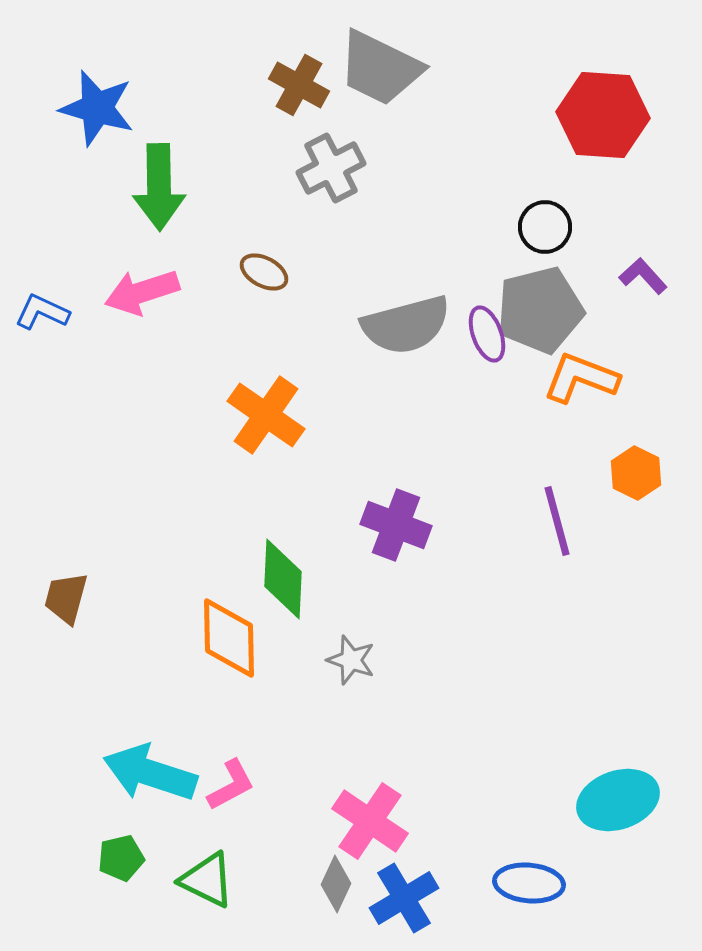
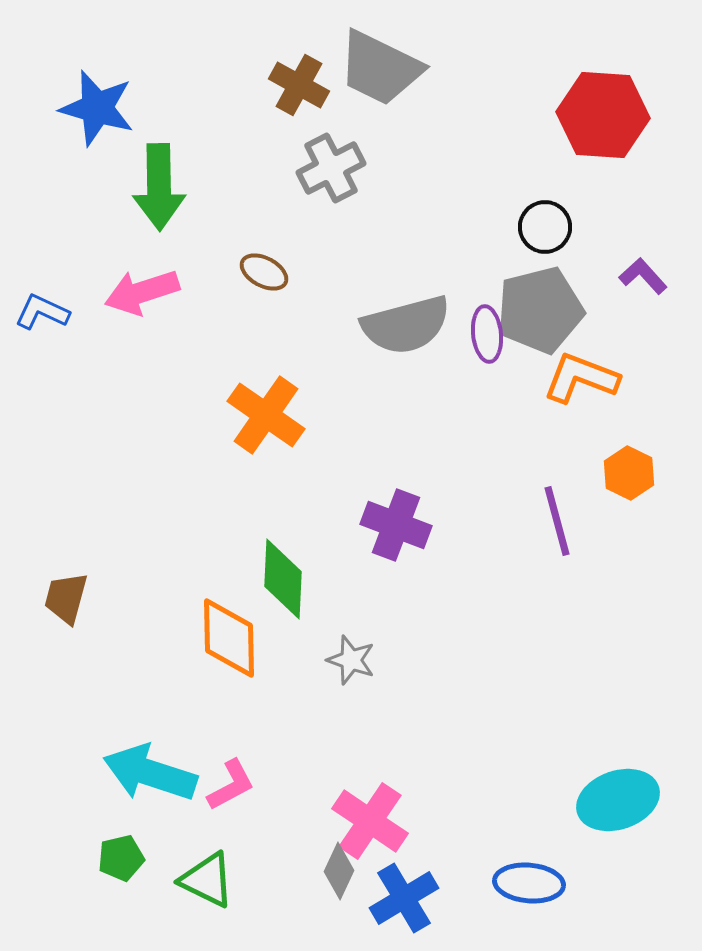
purple ellipse: rotated 14 degrees clockwise
orange hexagon: moved 7 px left
gray diamond: moved 3 px right, 13 px up
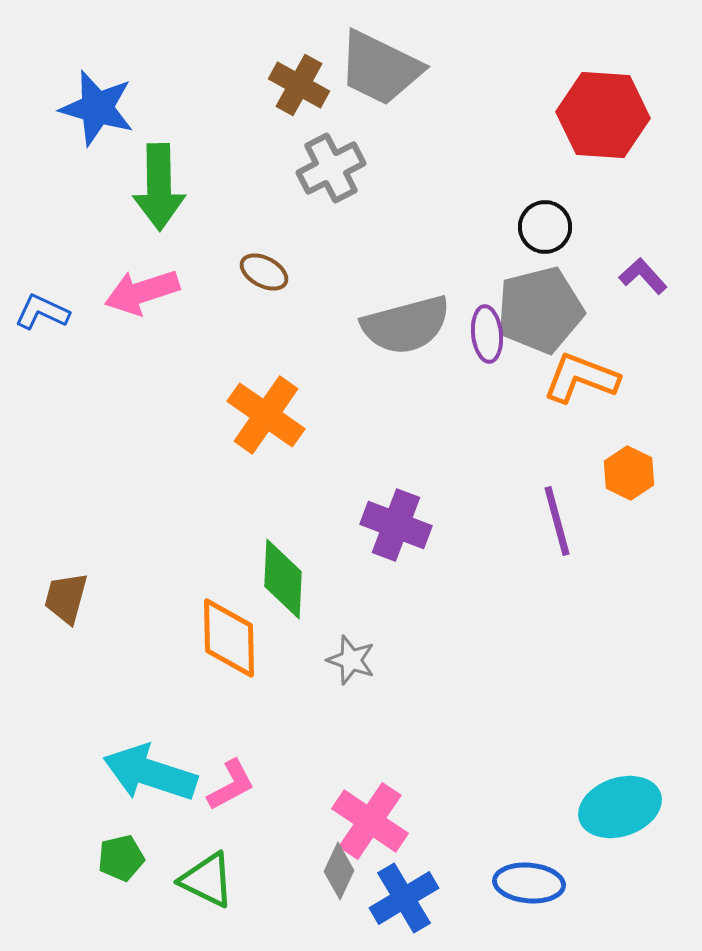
cyan ellipse: moved 2 px right, 7 px down
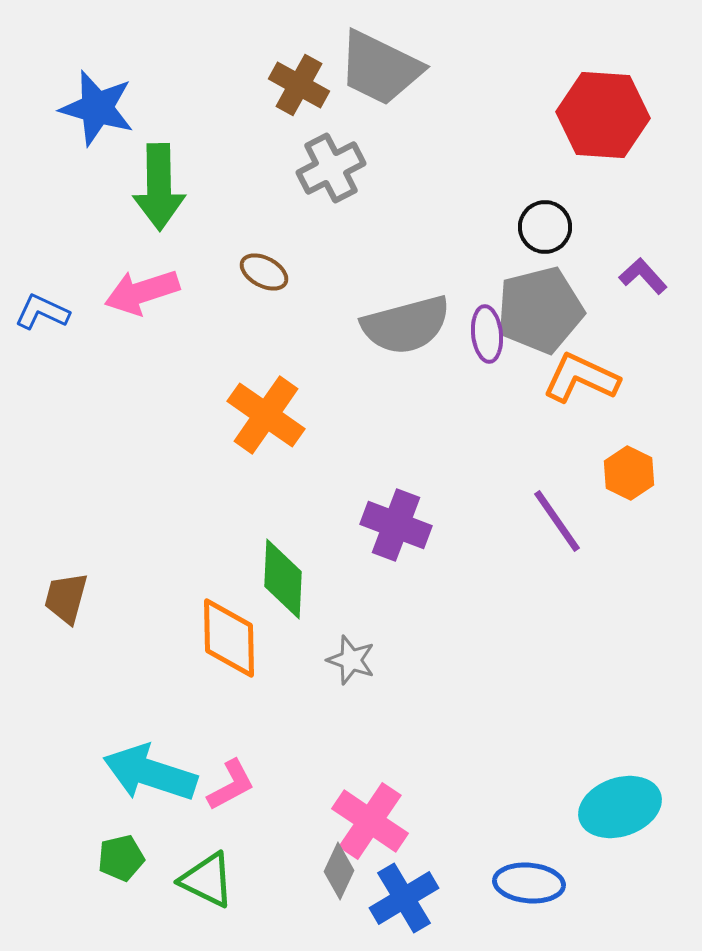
orange L-shape: rotated 4 degrees clockwise
purple line: rotated 20 degrees counterclockwise
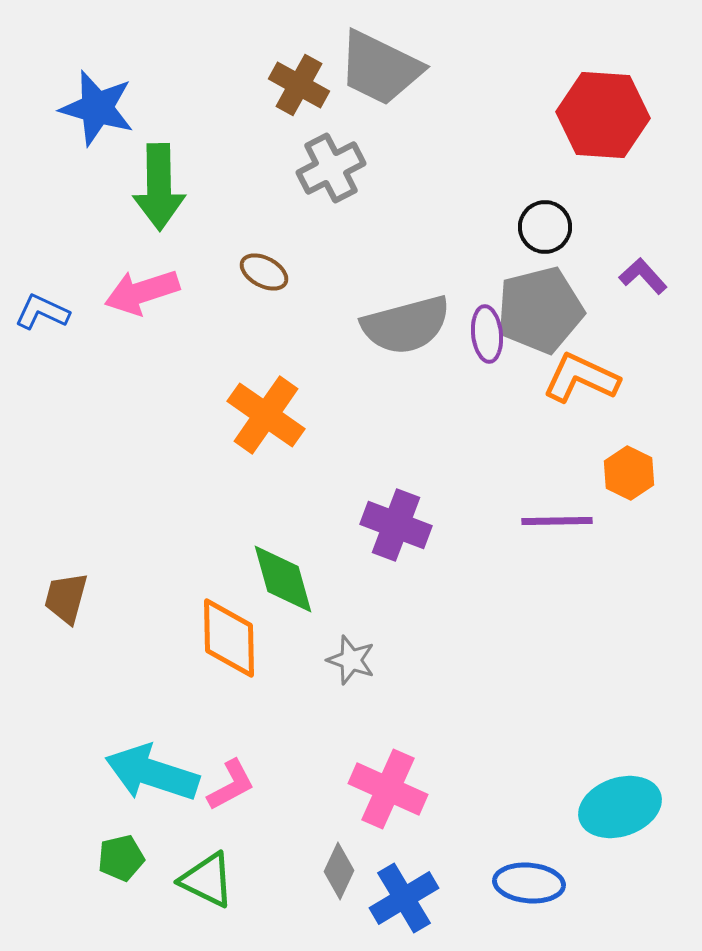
purple line: rotated 56 degrees counterclockwise
green diamond: rotated 18 degrees counterclockwise
cyan arrow: moved 2 px right
pink cross: moved 18 px right, 32 px up; rotated 10 degrees counterclockwise
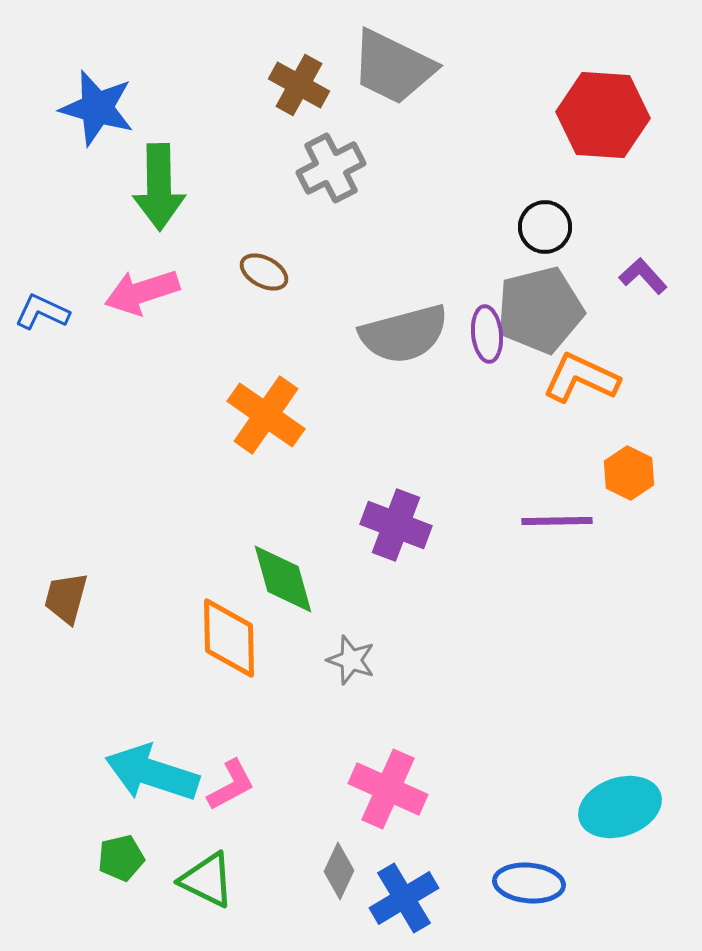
gray trapezoid: moved 13 px right, 1 px up
gray semicircle: moved 2 px left, 9 px down
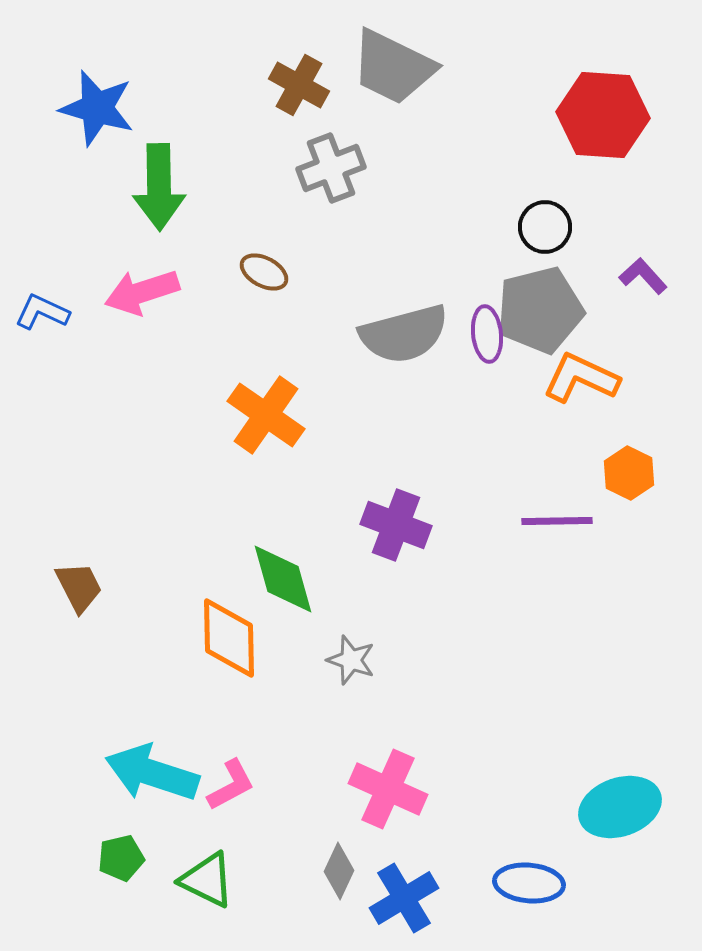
gray cross: rotated 6 degrees clockwise
brown trapezoid: moved 13 px right, 11 px up; rotated 138 degrees clockwise
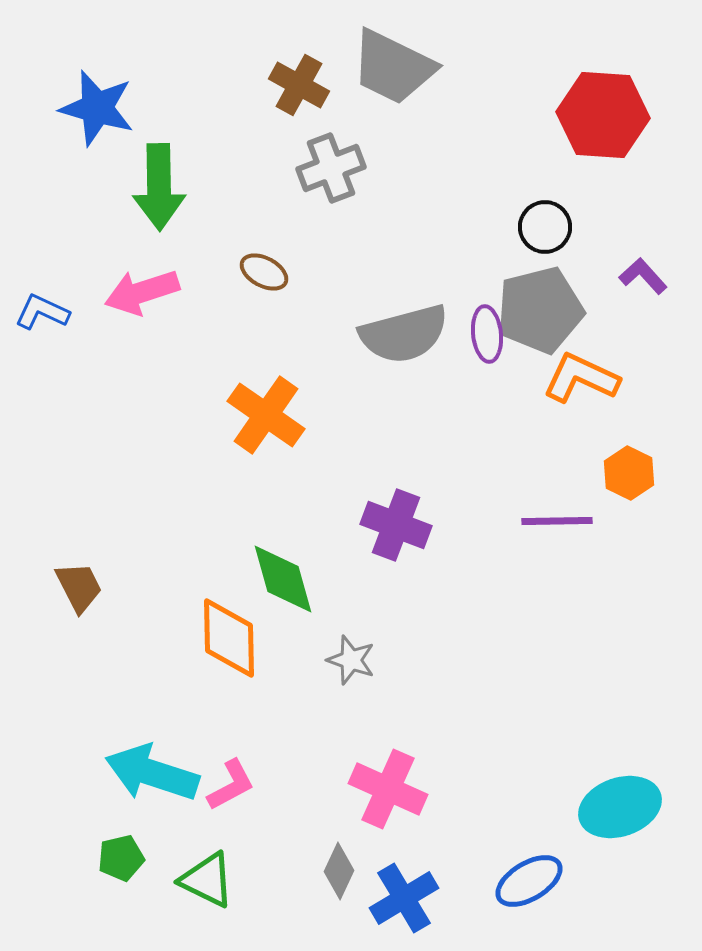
blue ellipse: moved 2 px up; rotated 36 degrees counterclockwise
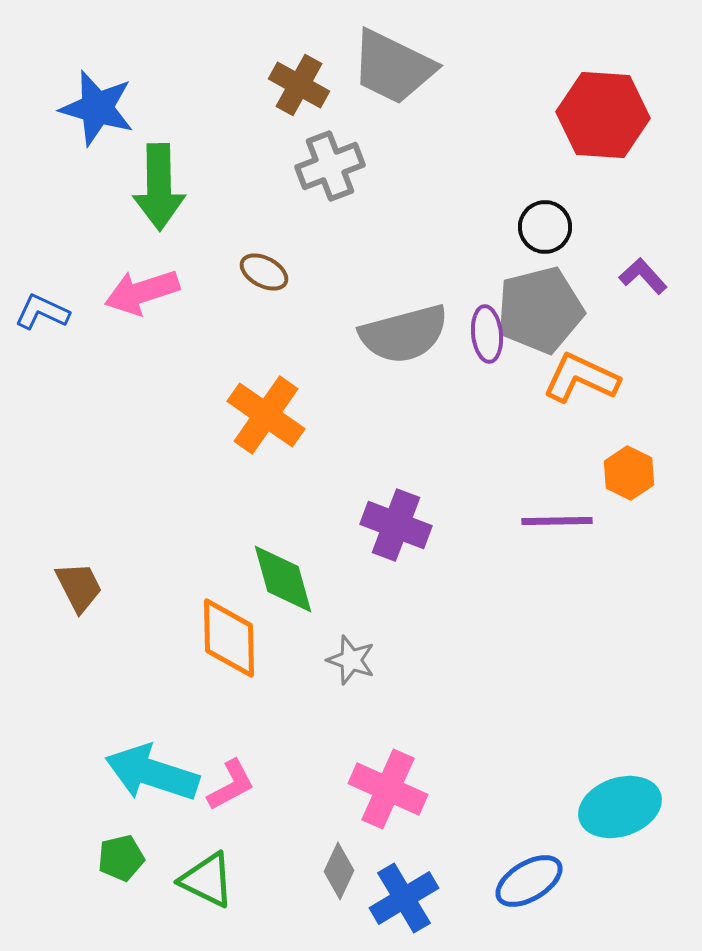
gray cross: moved 1 px left, 2 px up
